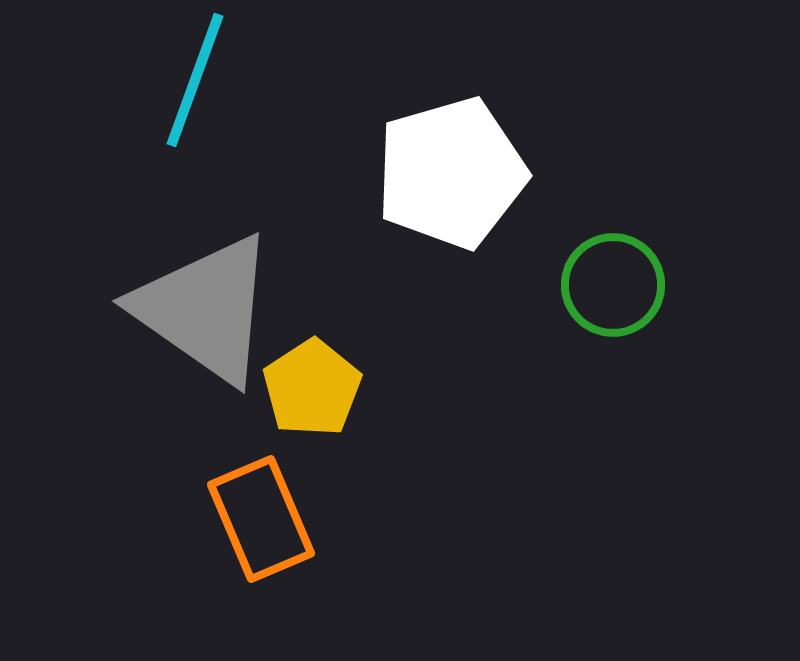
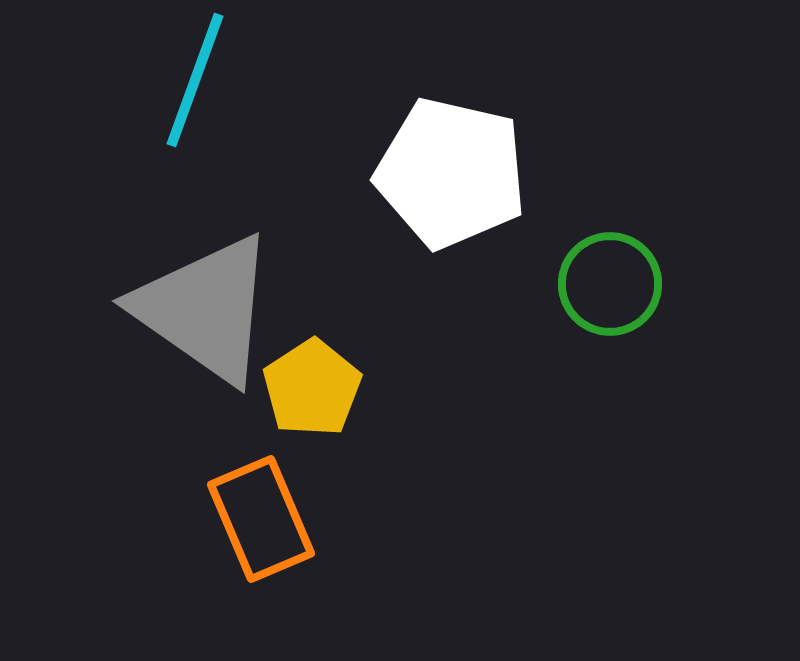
white pentagon: rotated 29 degrees clockwise
green circle: moved 3 px left, 1 px up
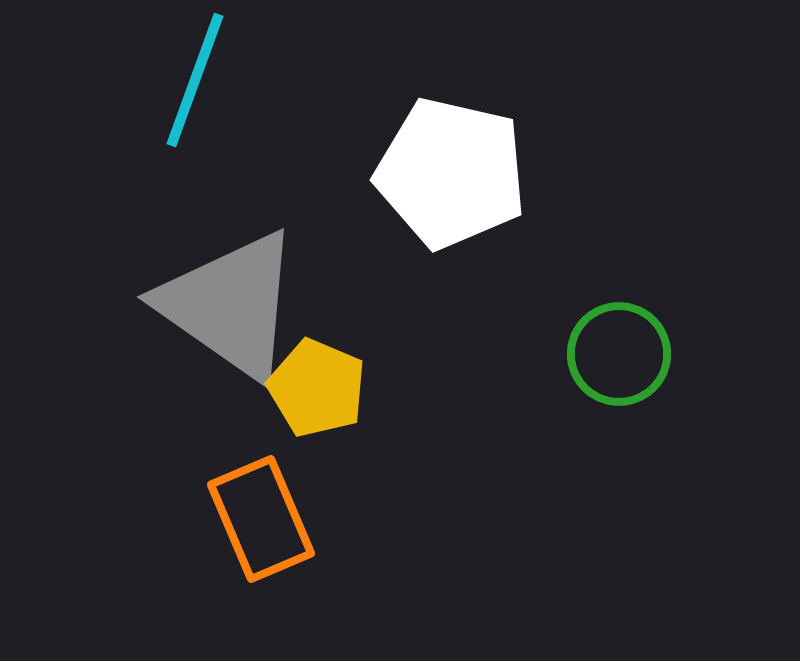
green circle: moved 9 px right, 70 px down
gray triangle: moved 25 px right, 4 px up
yellow pentagon: moved 5 px right; rotated 16 degrees counterclockwise
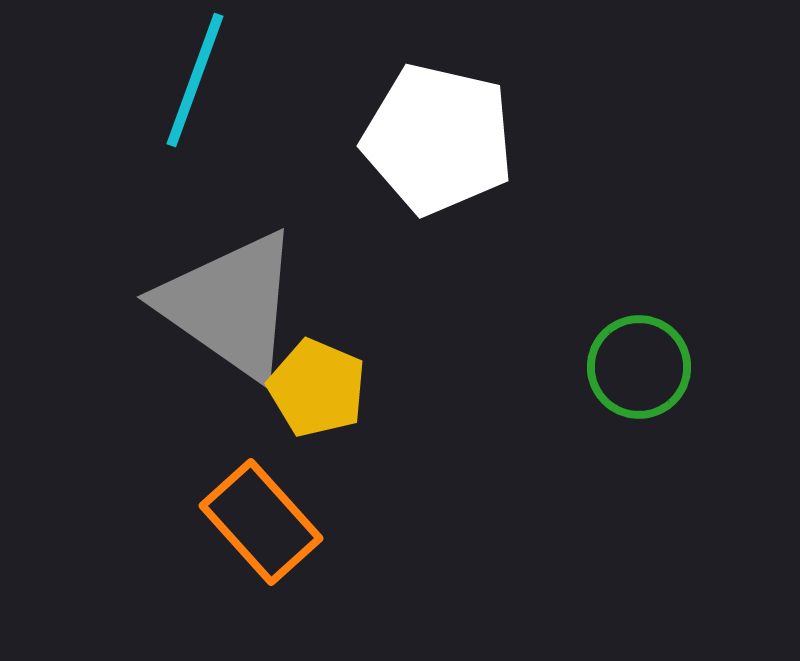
white pentagon: moved 13 px left, 34 px up
green circle: moved 20 px right, 13 px down
orange rectangle: moved 3 px down; rotated 19 degrees counterclockwise
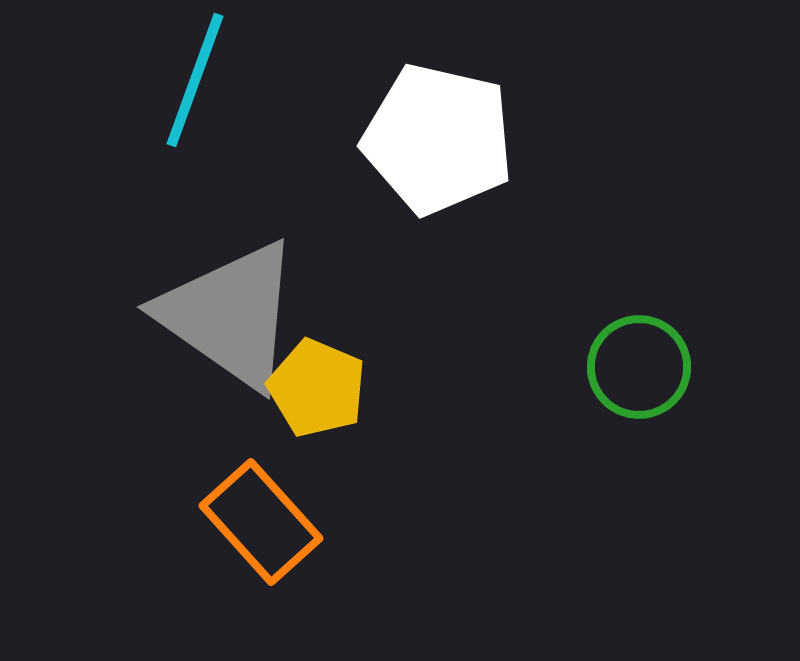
gray triangle: moved 10 px down
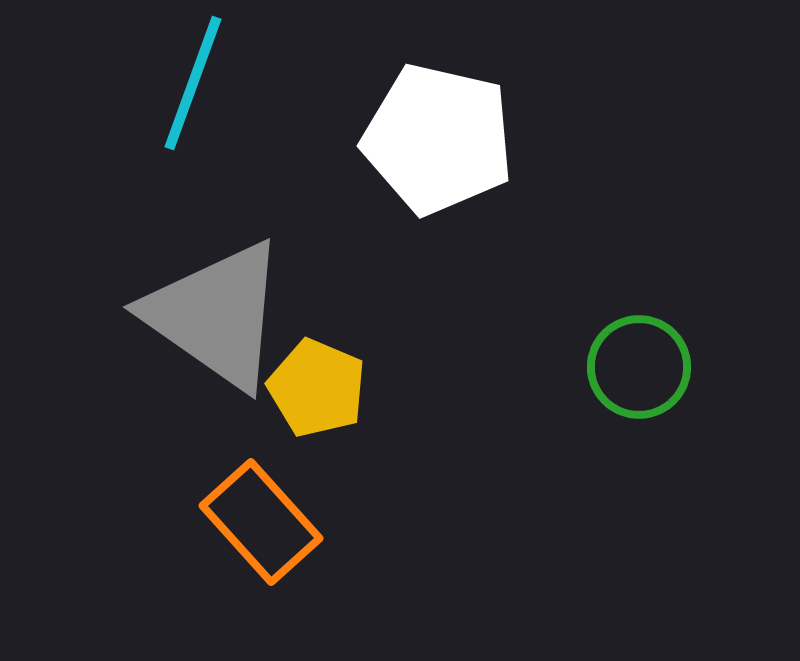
cyan line: moved 2 px left, 3 px down
gray triangle: moved 14 px left
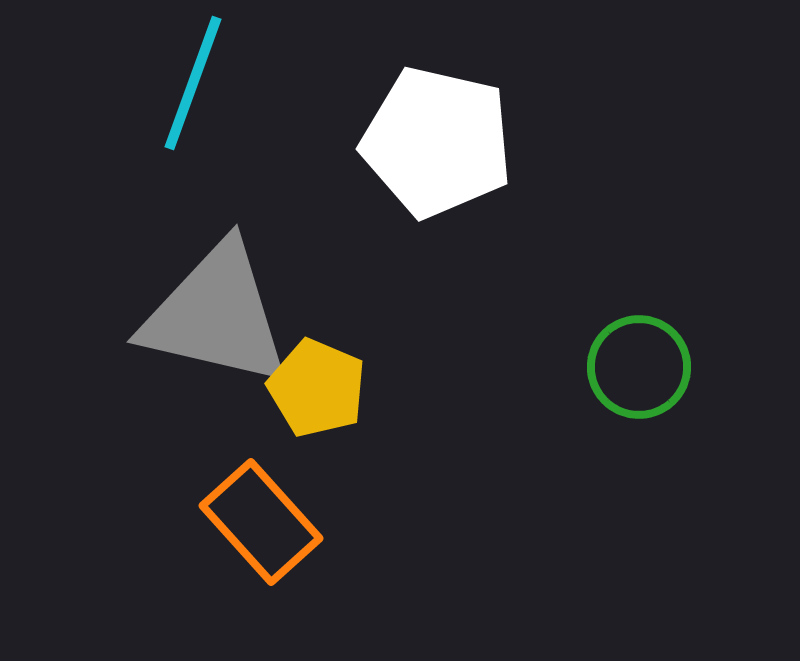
white pentagon: moved 1 px left, 3 px down
gray triangle: rotated 22 degrees counterclockwise
